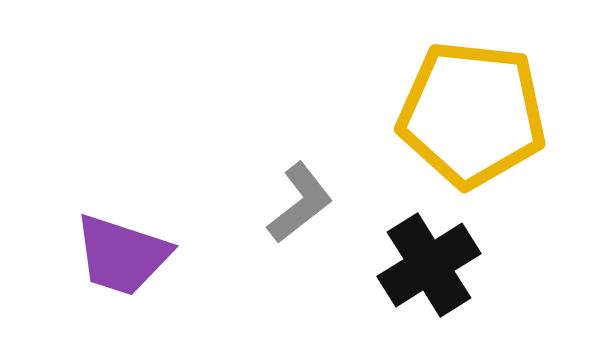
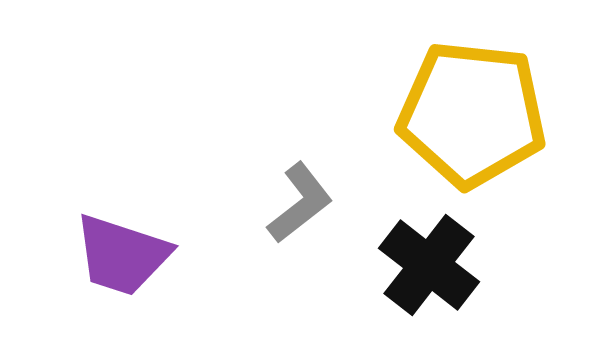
black cross: rotated 20 degrees counterclockwise
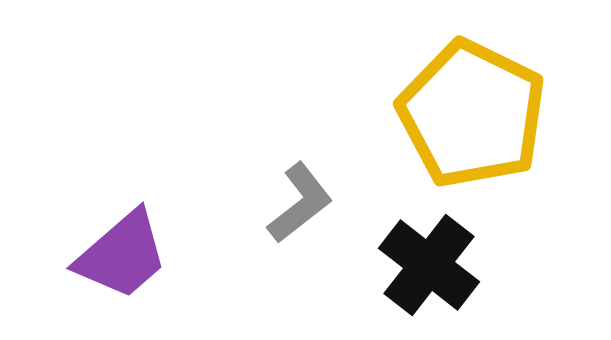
yellow pentagon: rotated 20 degrees clockwise
purple trapezoid: rotated 59 degrees counterclockwise
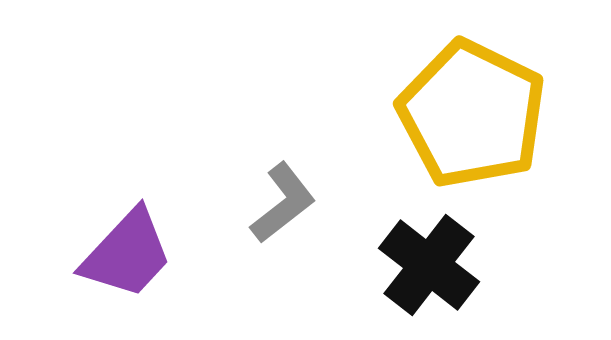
gray L-shape: moved 17 px left
purple trapezoid: moved 5 px right, 1 px up; rotated 6 degrees counterclockwise
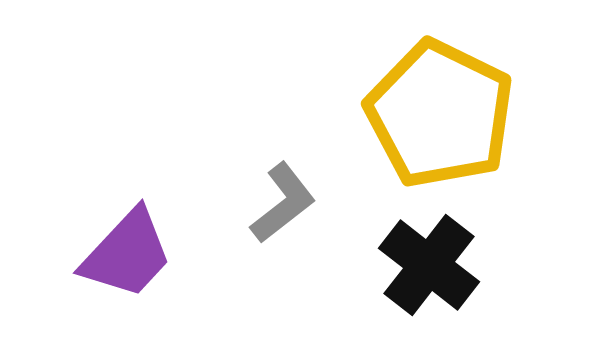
yellow pentagon: moved 32 px left
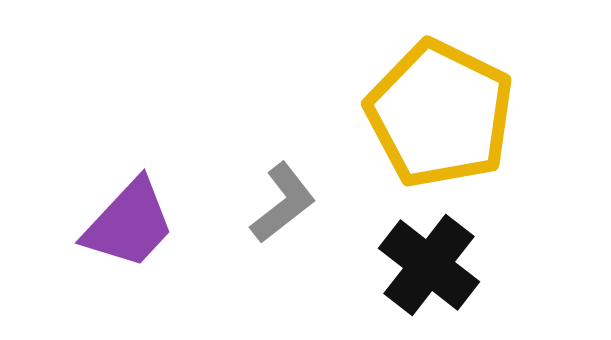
purple trapezoid: moved 2 px right, 30 px up
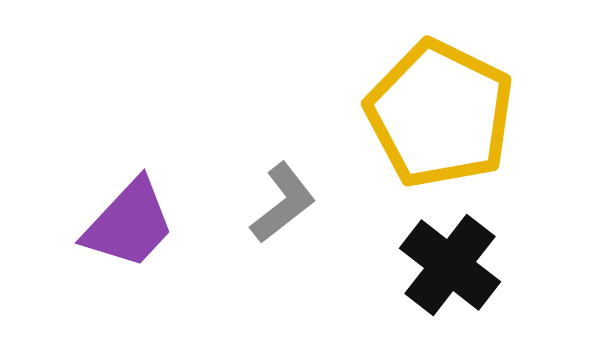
black cross: moved 21 px right
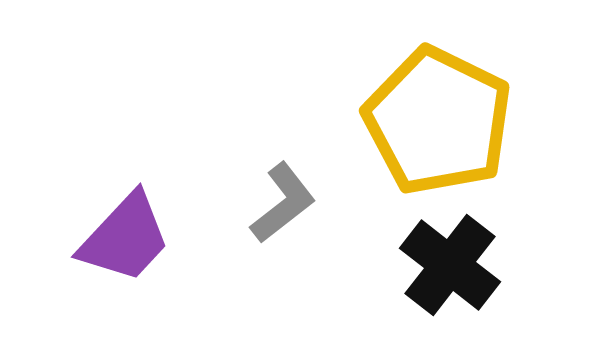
yellow pentagon: moved 2 px left, 7 px down
purple trapezoid: moved 4 px left, 14 px down
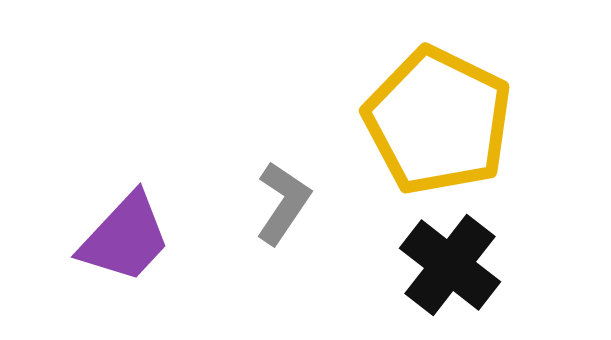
gray L-shape: rotated 18 degrees counterclockwise
